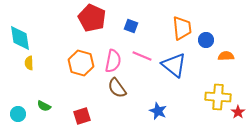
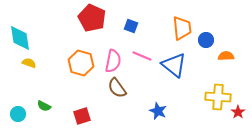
yellow semicircle: rotated 112 degrees clockwise
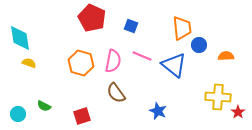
blue circle: moved 7 px left, 5 px down
brown semicircle: moved 1 px left, 5 px down
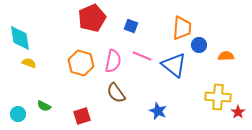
red pentagon: rotated 24 degrees clockwise
orange trapezoid: rotated 10 degrees clockwise
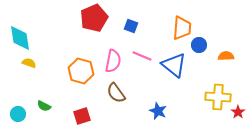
red pentagon: moved 2 px right
orange hexagon: moved 8 px down
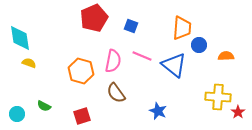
cyan circle: moved 1 px left
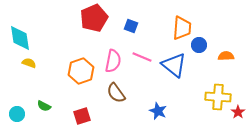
pink line: moved 1 px down
orange hexagon: rotated 25 degrees clockwise
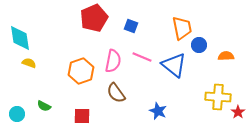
orange trapezoid: rotated 15 degrees counterclockwise
red square: rotated 18 degrees clockwise
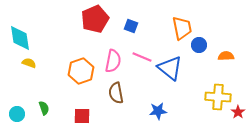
red pentagon: moved 1 px right, 1 px down
blue triangle: moved 4 px left, 3 px down
brown semicircle: rotated 25 degrees clockwise
green semicircle: moved 2 px down; rotated 136 degrees counterclockwise
blue star: rotated 30 degrees counterclockwise
